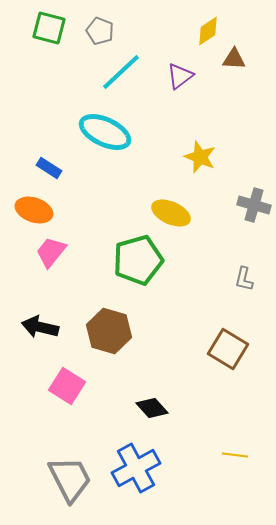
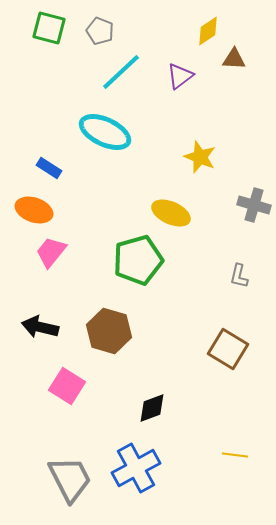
gray L-shape: moved 5 px left, 3 px up
black diamond: rotated 68 degrees counterclockwise
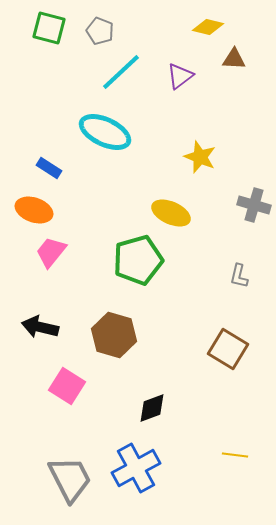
yellow diamond: moved 4 px up; rotated 48 degrees clockwise
brown hexagon: moved 5 px right, 4 px down
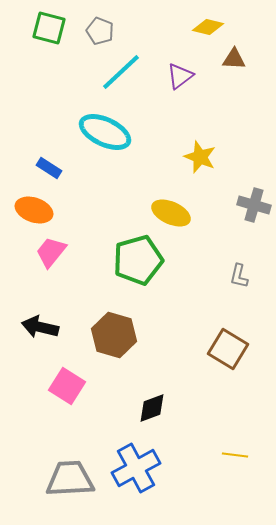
gray trapezoid: rotated 66 degrees counterclockwise
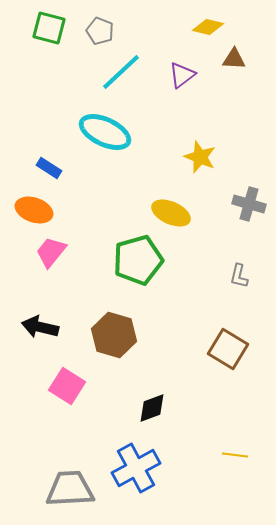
purple triangle: moved 2 px right, 1 px up
gray cross: moved 5 px left, 1 px up
gray trapezoid: moved 10 px down
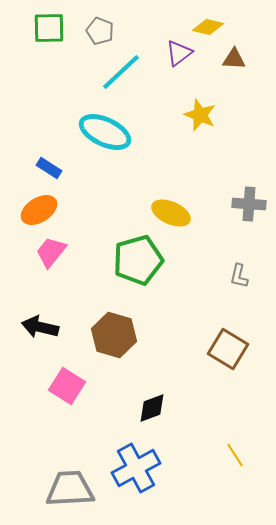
green square: rotated 16 degrees counterclockwise
purple triangle: moved 3 px left, 22 px up
yellow star: moved 42 px up
gray cross: rotated 12 degrees counterclockwise
orange ellipse: moved 5 px right; rotated 51 degrees counterclockwise
yellow line: rotated 50 degrees clockwise
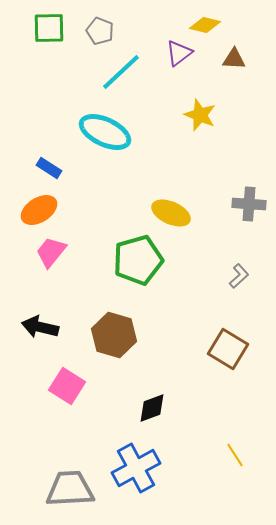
yellow diamond: moved 3 px left, 2 px up
gray L-shape: rotated 145 degrees counterclockwise
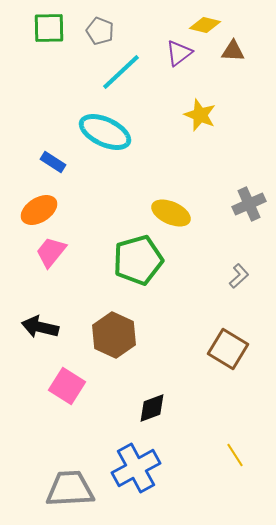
brown triangle: moved 1 px left, 8 px up
blue rectangle: moved 4 px right, 6 px up
gray cross: rotated 28 degrees counterclockwise
brown hexagon: rotated 9 degrees clockwise
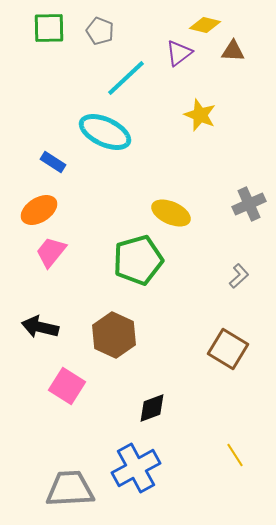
cyan line: moved 5 px right, 6 px down
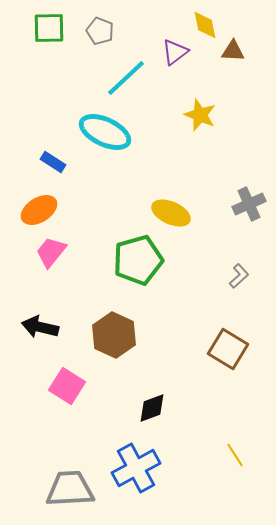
yellow diamond: rotated 64 degrees clockwise
purple triangle: moved 4 px left, 1 px up
